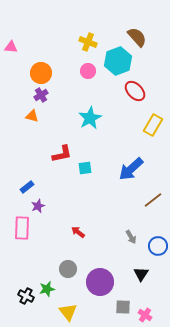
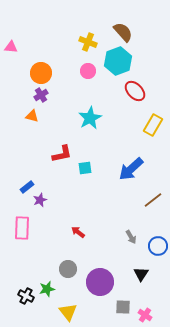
brown semicircle: moved 14 px left, 5 px up
purple star: moved 2 px right, 6 px up
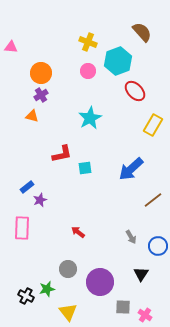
brown semicircle: moved 19 px right
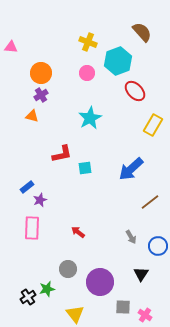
pink circle: moved 1 px left, 2 px down
brown line: moved 3 px left, 2 px down
pink rectangle: moved 10 px right
black cross: moved 2 px right, 1 px down; rotated 28 degrees clockwise
yellow triangle: moved 7 px right, 2 px down
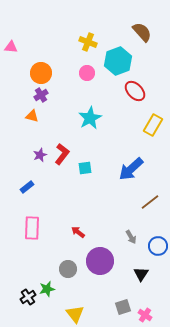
red L-shape: rotated 40 degrees counterclockwise
purple star: moved 45 px up
purple circle: moved 21 px up
gray square: rotated 21 degrees counterclockwise
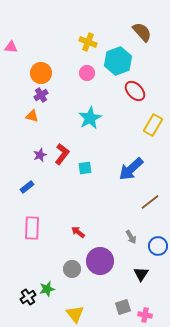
gray circle: moved 4 px right
pink cross: rotated 24 degrees counterclockwise
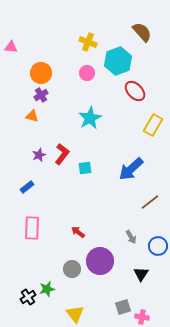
purple star: moved 1 px left
pink cross: moved 3 px left, 2 px down
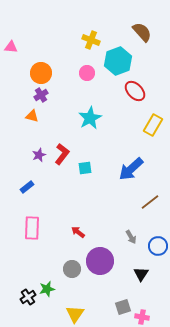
yellow cross: moved 3 px right, 2 px up
yellow triangle: rotated 12 degrees clockwise
